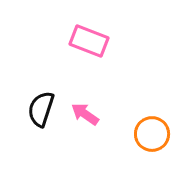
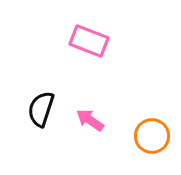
pink arrow: moved 5 px right, 6 px down
orange circle: moved 2 px down
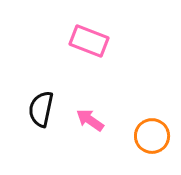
black semicircle: rotated 6 degrees counterclockwise
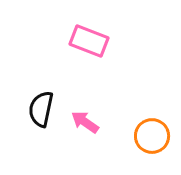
pink arrow: moved 5 px left, 2 px down
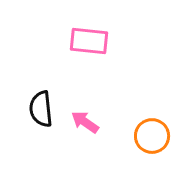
pink rectangle: rotated 15 degrees counterclockwise
black semicircle: rotated 18 degrees counterclockwise
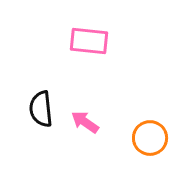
orange circle: moved 2 px left, 2 px down
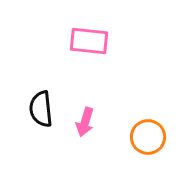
pink arrow: rotated 108 degrees counterclockwise
orange circle: moved 2 px left, 1 px up
